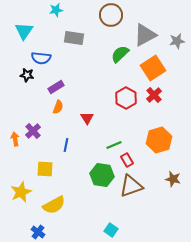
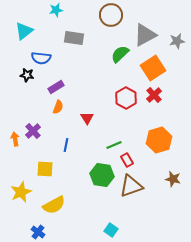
cyan triangle: rotated 18 degrees clockwise
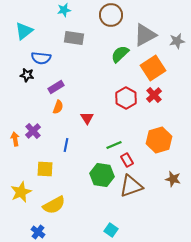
cyan star: moved 8 px right
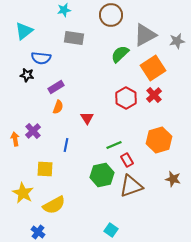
green hexagon: rotated 20 degrees counterclockwise
yellow star: moved 2 px right, 1 px down; rotated 20 degrees counterclockwise
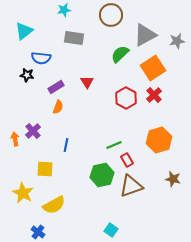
red triangle: moved 36 px up
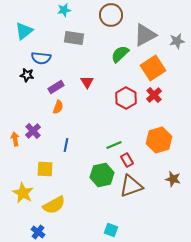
cyan square: rotated 16 degrees counterclockwise
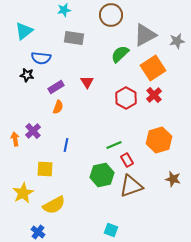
yellow star: rotated 15 degrees clockwise
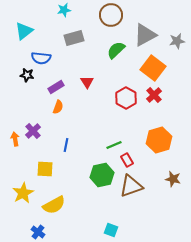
gray rectangle: rotated 24 degrees counterclockwise
green semicircle: moved 4 px left, 4 px up
orange square: rotated 20 degrees counterclockwise
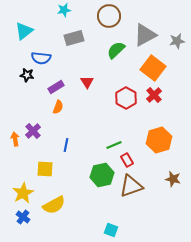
brown circle: moved 2 px left, 1 px down
blue cross: moved 15 px left, 15 px up
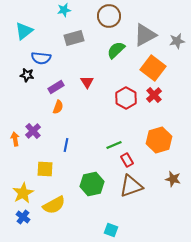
green hexagon: moved 10 px left, 9 px down
